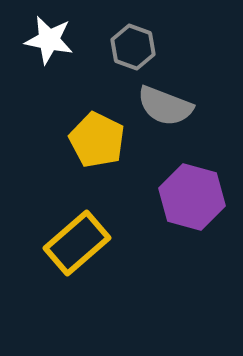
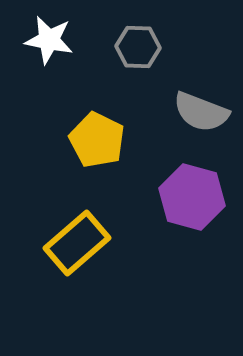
gray hexagon: moved 5 px right; rotated 18 degrees counterclockwise
gray semicircle: moved 36 px right, 6 px down
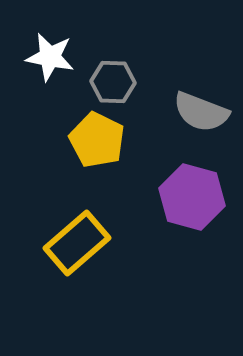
white star: moved 1 px right, 17 px down
gray hexagon: moved 25 px left, 35 px down
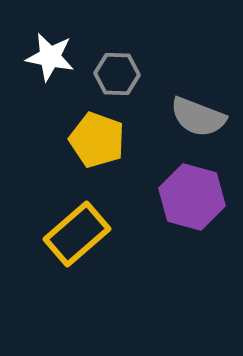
gray hexagon: moved 4 px right, 8 px up
gray semicircle: moved 3 px left, 5 px down
yellow pentagon: rotated 6 degrees counterclockwise
yellow rectangle: moved 9 px up
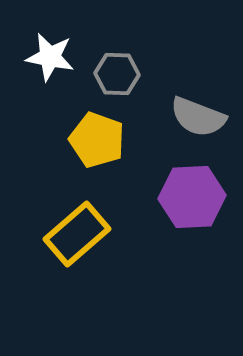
purple hexagon: rotated 18 degrees counterclockwise
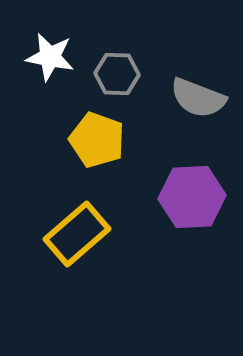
gray semicircle: moved 19 px up
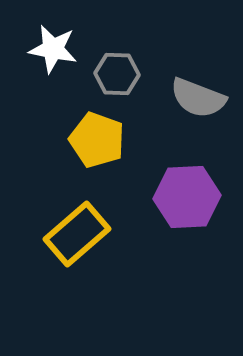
white star: moved 3 px right, 8 px up
purple hexagon: moved 5 px left
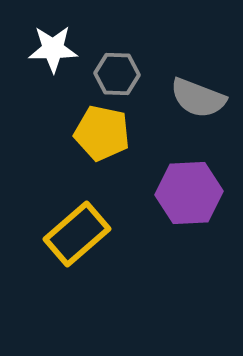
white star: rotated 12 degrees counterclockwise
yellow pentagon: moved 5 px right, 7 px up; rotated 8 degrees counterclockwise
purple hexagon: moved 2 px right, 4 px up
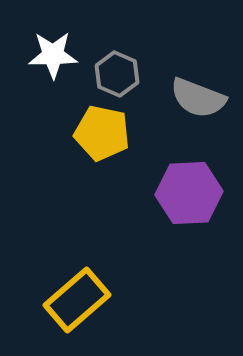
white star: moved 6 px down
gray hexagon: rotated 21 degrees clockwise
yellow rectangle: moved 66 px down
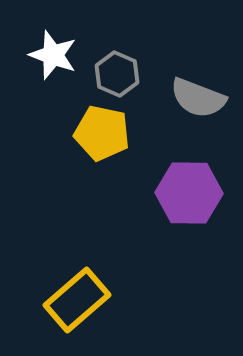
white star: rotated 21 degrees clockwise
purple hexagon: rotated 4 degrees clockwise
